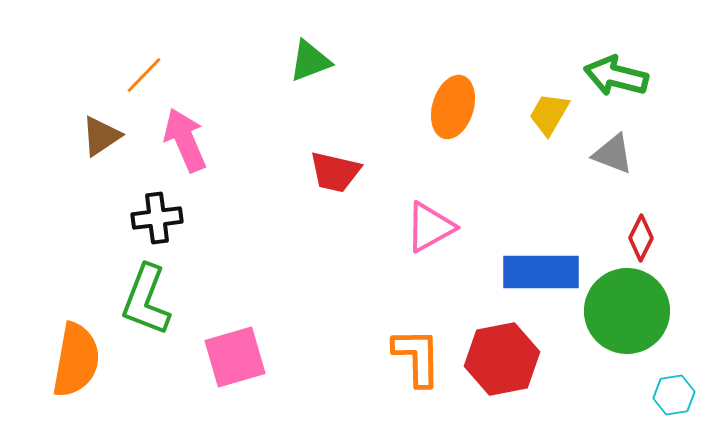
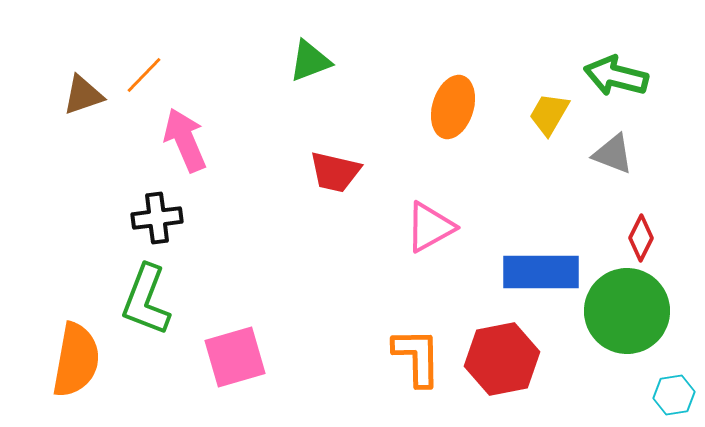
brown triangle: moved 18 px left, 41 px up; rotated 15 degrees clockwise
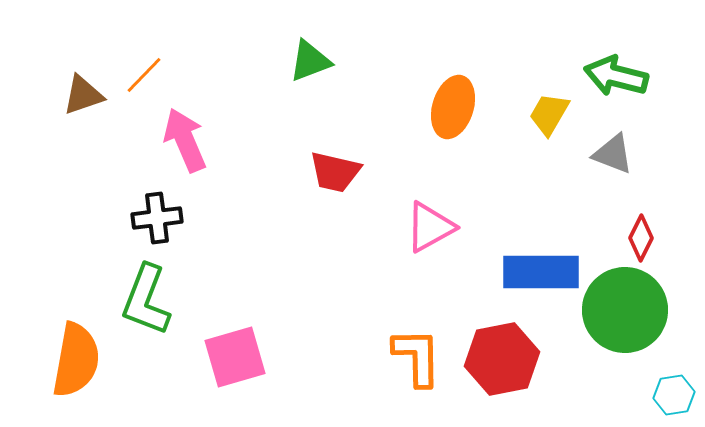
green circle: moved 2 px left, 1 px up
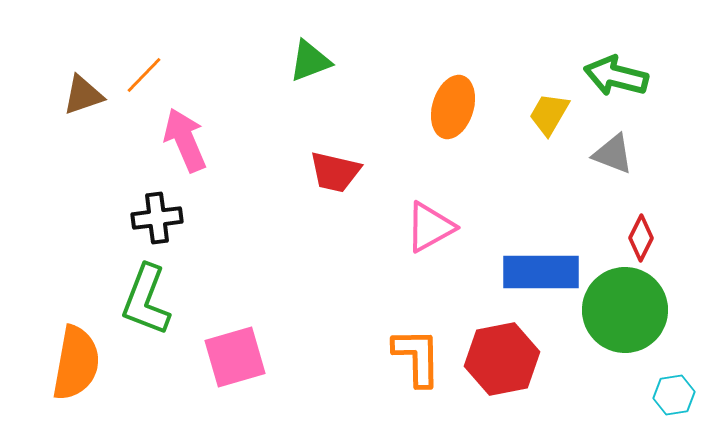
orange semicircle: moved 3 px down
